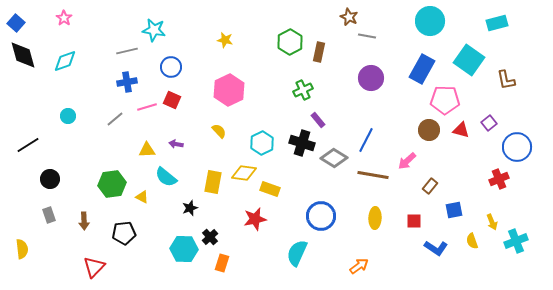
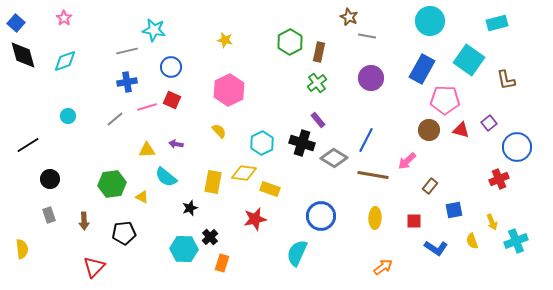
green cross at (303, 90): moved 14 px right, 7 px up; rotated 12 degrees counterclockwise
orange arrow at (359, 266): moved 24 px right, 1 px down
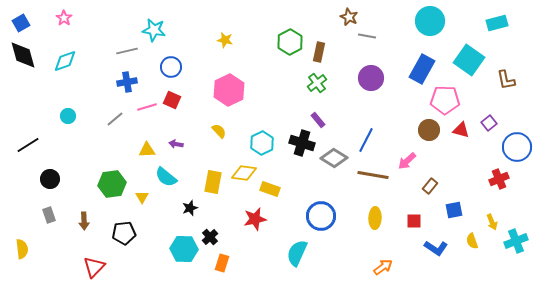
blue square at (16, 23): moved 5 px right; rotated 18 degrees clockwise
yellow triangle at (142, 197): rotated 32 degrees clockwise
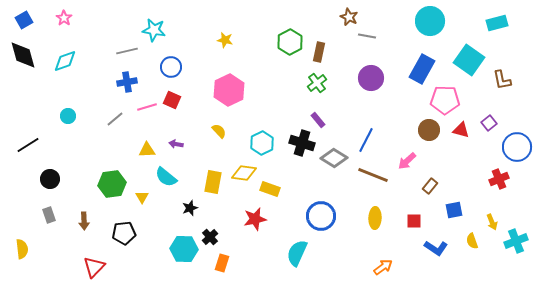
blue square at (21, 23): moved 3 px right, 3 px up
brown L-shape at (506, 80): moved 4 px left
brown line at (373, 175): rotated 12 degrees clockwise
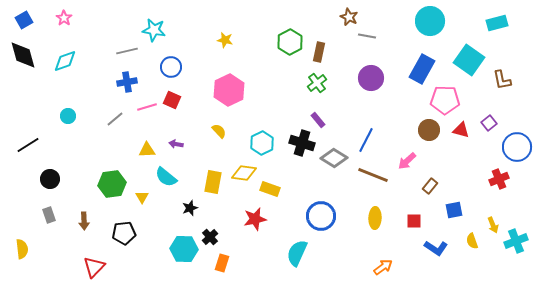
yellow arrow at (492, 222): moved 1 px right, 3 px down
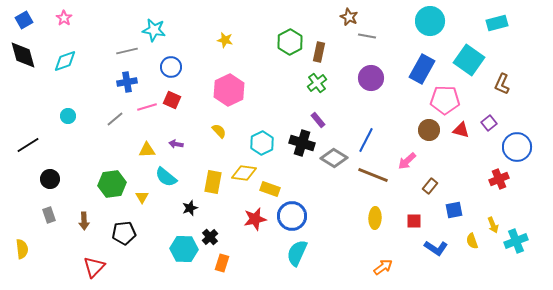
brown L-shape at (502, 80): moved 4 px down; rotated 35 degrees clockwise
blue circle at (321, 216): moved 29 px left
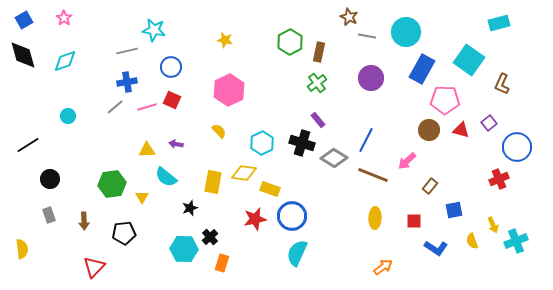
cyan circle at (430, 21): moved 24 px left, 11 px down
cyan rectangle at (497, 23): moved 2 px right
gray line at (115, 119): moved 12 px up
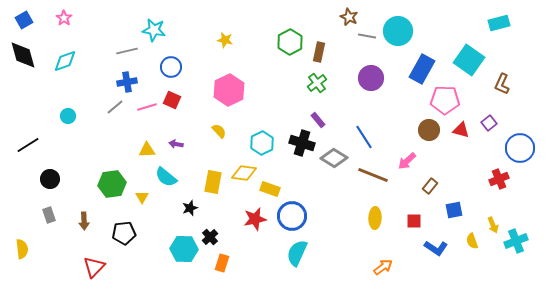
cyan circle at (406, 32): moved 8 px left, 1 px up
blue line at (366, 140): moved 2 px left, 3 px up; rotated 60 degrees counterclockwise
blue circle at (517, 147): moved 3 px right, 1 px down
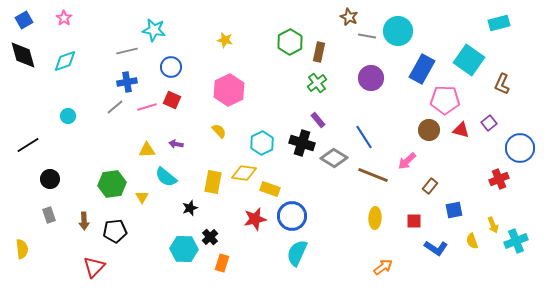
black pentagon at (124, 233): moved 9 px left, 2 px up
